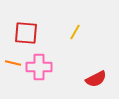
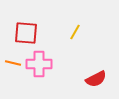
pink cross: moved 3 px up
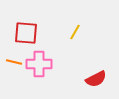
orange line: moved 1 px right, 1 px up
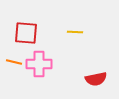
yellow line: rotated 63 degrees clockwise
red semicircle: rotated 15 degrees clockwise
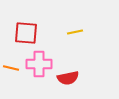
yellow line: rotated 14 degrees counterclockwise
orange line: moved 3 px left, 6 px down
red semicircle: moved 28 px left, 1 px up
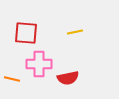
orange line: moved 1 px right, 11 px down
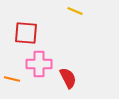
yellow line: moved 21 px up; rotated 35 degrees clockwise
red semicircle: rotated 105 degrees counterclockwise
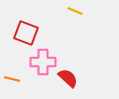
red square: rotated 15 degrees clockwise
pink cross: moved 4 px right, 2 px up
red semicircle: rotated 20 degrees counterclockwise
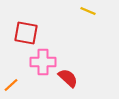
yellow line: moved 13 px right
red square: rotated 10 degrees counterclockwise
orange line: moved 1 px left, 6 px down; rotated 56 degrees counterclockwise
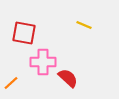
yellow line: moved 4 px left, 14 px down
red square: moved 2 px left
orange line: moved 2 px up
